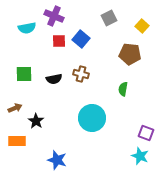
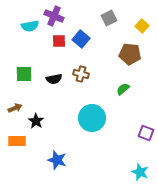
cyan semicircle: moved 3 px right, 2 px up
green semicircle: rotated 40 degrees clockwise
cyan star: moved 16 px down
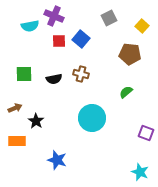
green semicircle: moved 3 px right, 3 px down
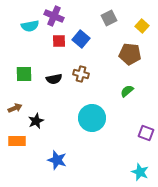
green semicircle: moved 1 px right, 1 px up
black star: rotated 14 degrees clockwise
